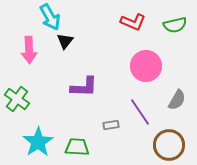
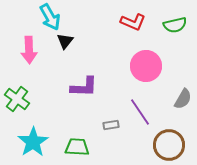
gray semicircle: moved 6 px right, 1 px up
cyan star: moved 5 px left
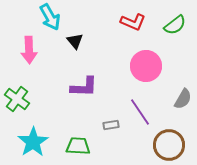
green semicircle: rotated 25 degrees counterclockwise
black triangle: moved 10 px right; rotated 18 degrees counterclockwise
green trapezoid: moved 1 px right, 1 px up
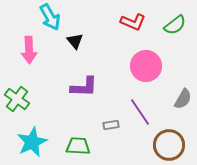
cyan star: moved 1 px left; rotated 8 degrees clockwise
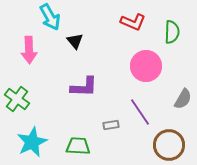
green semicircle: moved 3 px left, 7 px down; rotated 50 degrees counterclockwise
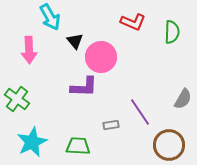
pink circle: moved 45 px left, 9 px up
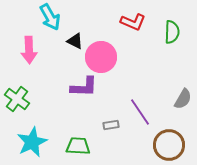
black triangle: rotated 24 degrees counterclockwise
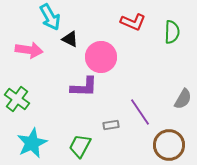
black triangle: moved 5 px left, 2 px up
pink arrow: rotated 80 degrees counterclockwise
cyan star: moved 1 px down
green trapezoid: moved 2 px right; rotated 65 degrees counterclockwise
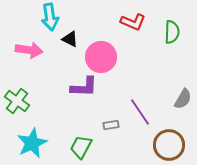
cyan arrow: rotated 20 degrees clockwise
green cross: moved 2 px down
green trapezoid: moved 1 px right, 1 px down
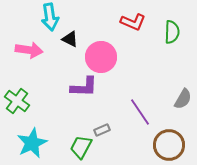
gray rectangle: moved 9 px left, 5 px down; rotated 14 degrees counterclockwise
